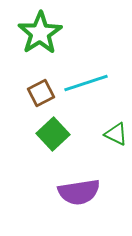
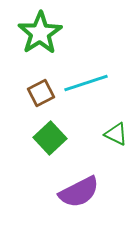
green square: moved 3 px left, 4 px down
purple semicircle: rotated 18 degrees counterclockwise
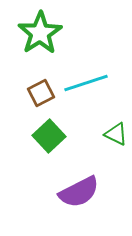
green square: moved 1 px left, 2 px up
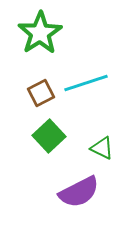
green triangle: moved 14 px left, 14 px down
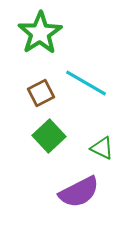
cyan line: rotated 48 degrees clockwise
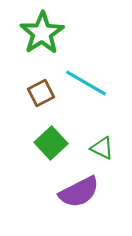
green star: moved 2 px right
green square: moved 2 px right, 7 px down
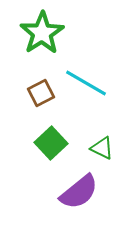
purple semicircle: rotated 12 degrees counterclockwise
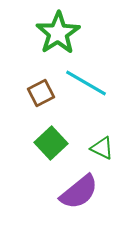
green star: moved 16 px right
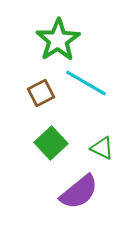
green star: moved 7 px down
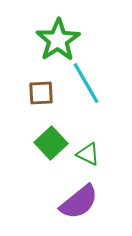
cyan line: rotated 30 degrees clockwise
brown square: rotated 24 degrees clockwise
green triangle: moved 14 px left, 6 px down
purple semicircle: moved 10 px down
